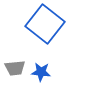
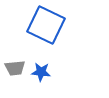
blue square: moved 1 px right, 1 px down; rotated 12 degrees counterclockwise
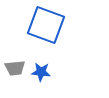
blue square: rotated 6 degrees counterclockwise
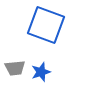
blue star: rotated 24 degrees counterclockwise
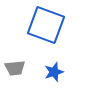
blue star: moved 13 px right
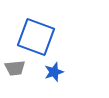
blue square: moved 10 px left, 12 px down
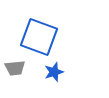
blue square: moved 3 px right
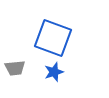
blue square: moved 14 px right, 1 px down
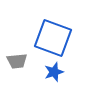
gray trapezoid: moved 2 px right, 7 px up
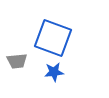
blue star: rotated 12 degrees clockwise
